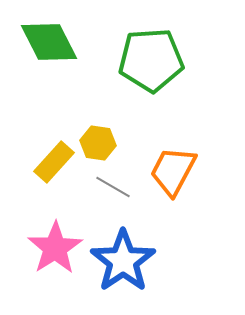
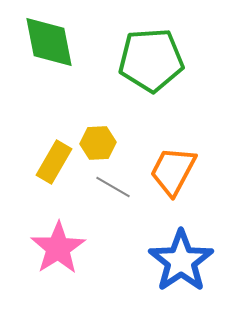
green diamond: rotated 16 degrees clockwise
yellow hexagon: rotated 12 degrees counterclockwise
yellow rectangle: rotated 12 degrees counterclockwise
pink star: moved 3 px right
blue star: moved 58 px right
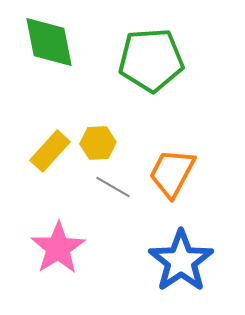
yellow rectangle: moved 4 px left, 11 px up; rotated 12 degrees clockwise
orange trapezoid: moved 1 px left, 2 px down
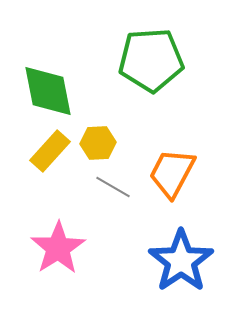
green diamond: moved 1 px left, 49 px down
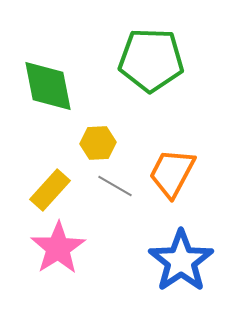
green pentagon: rotated 6 degrees clockwise
green diamond: moved 5 px up
yellow rectangle: moved 39 px down
gray line: moved 2 px right, 1 px up
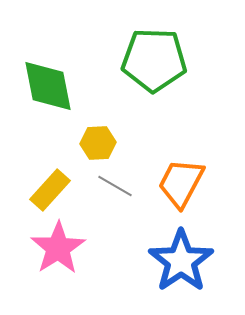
green pentagon: moved 3 px right
orange trapezoid: moved 9 px right, 10 px down
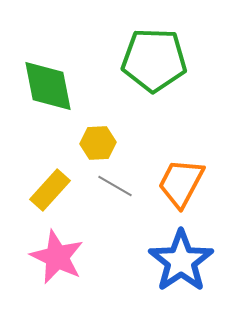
pink star: moved 1 px left, 9 px down; rotated 14 degrees counterclockwise
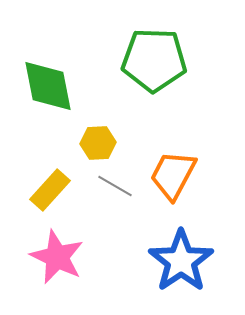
orange trapezoid: moved 8 px left, 8 px up
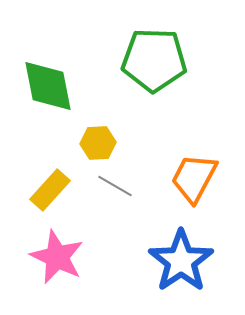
orange trapezoid: moved 21 px right, 3 px down
